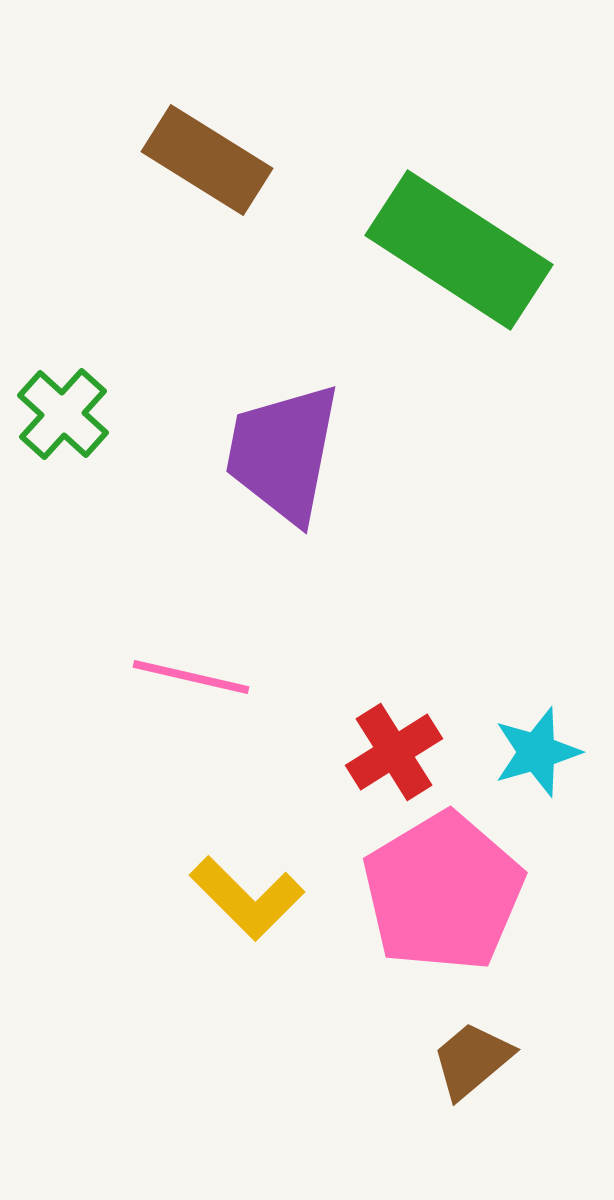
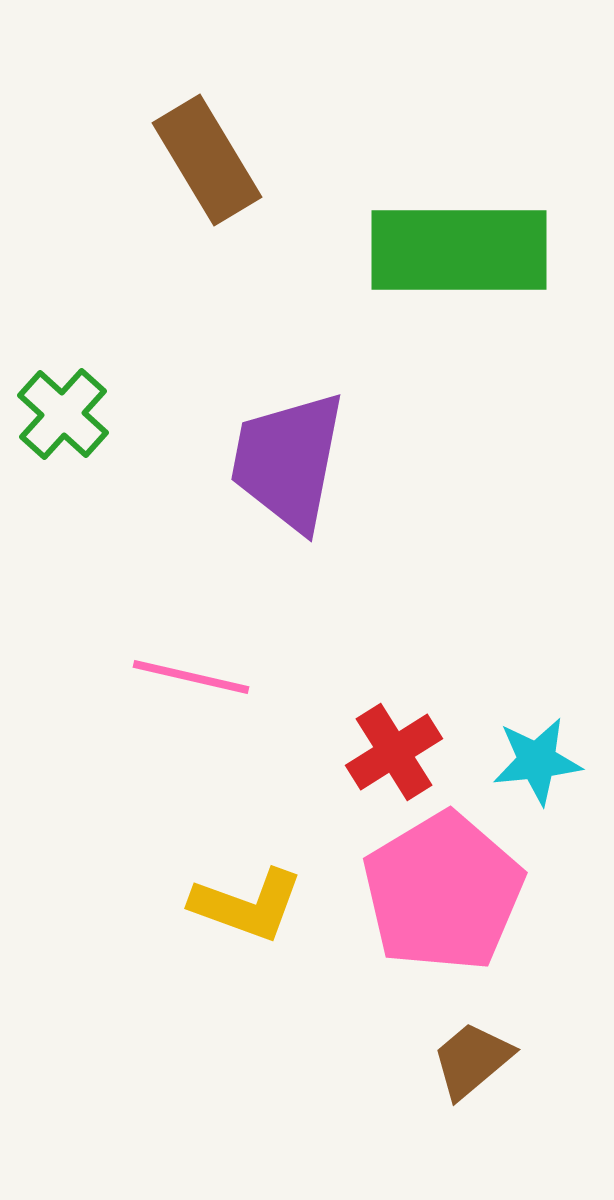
brown rectangle: rotated 27 degrees clockwise
green rectangle: rotated 33 degrees counterclockwise
purple trapezoid: moved 5 px right, 8 px down
cyan star: moved 9 px down; rotated 10 degrees clockwise
yellow L-shape: moved 7 px down; rotated 25 degrees counterclockwise
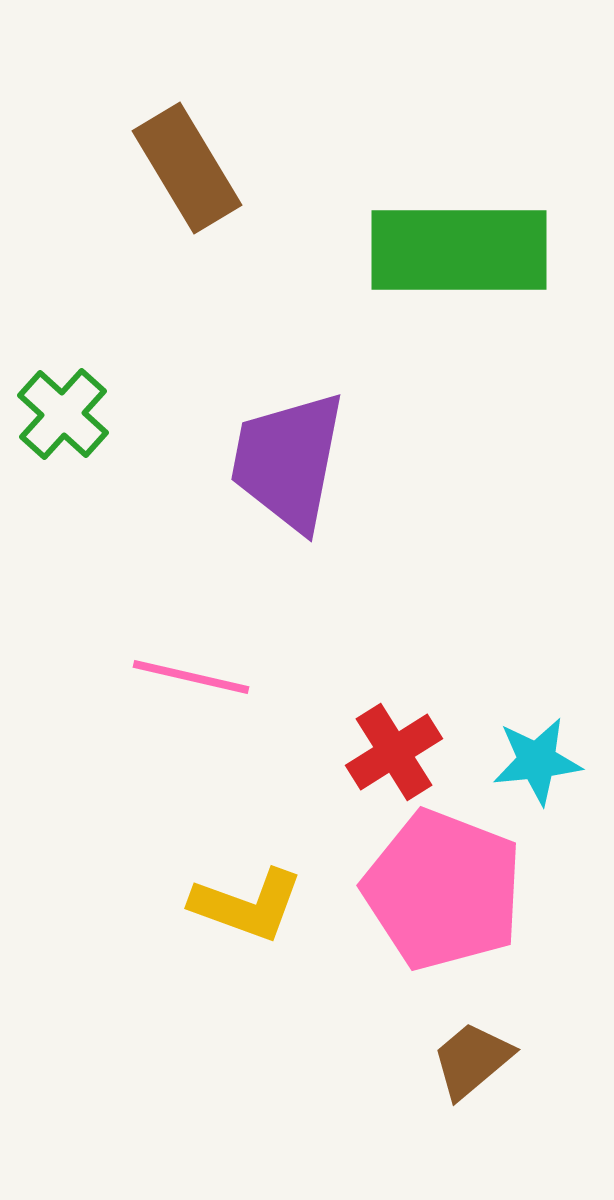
brown rectangle: moved 20 px left, 8 px down
pink pentagon: moved 2 px up; rotated 20 degrees counterclockwise
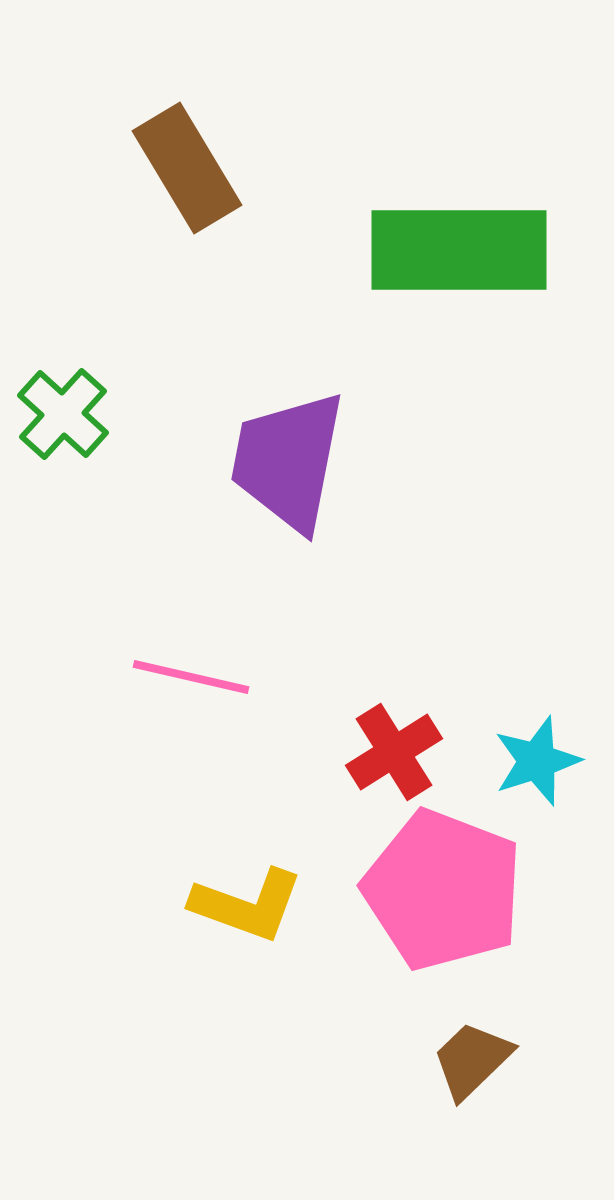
cyan star: rotated 12 degrees counterclockwise
brown trapezoid: rotated 4 degrees counterclockwise
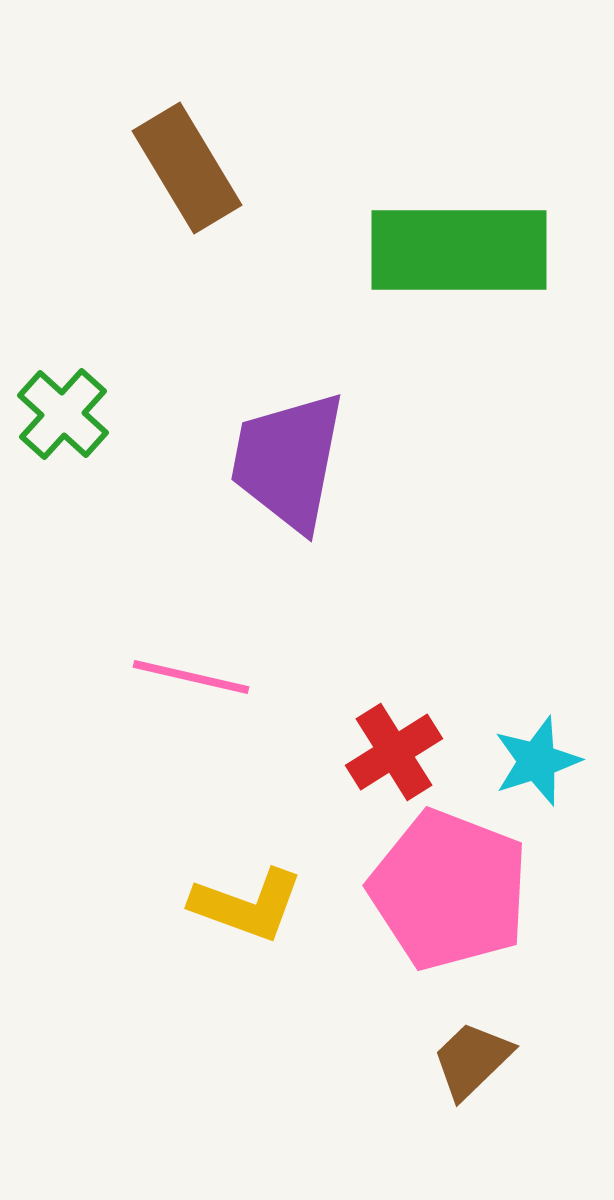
pink pentagon: moved 6 px right
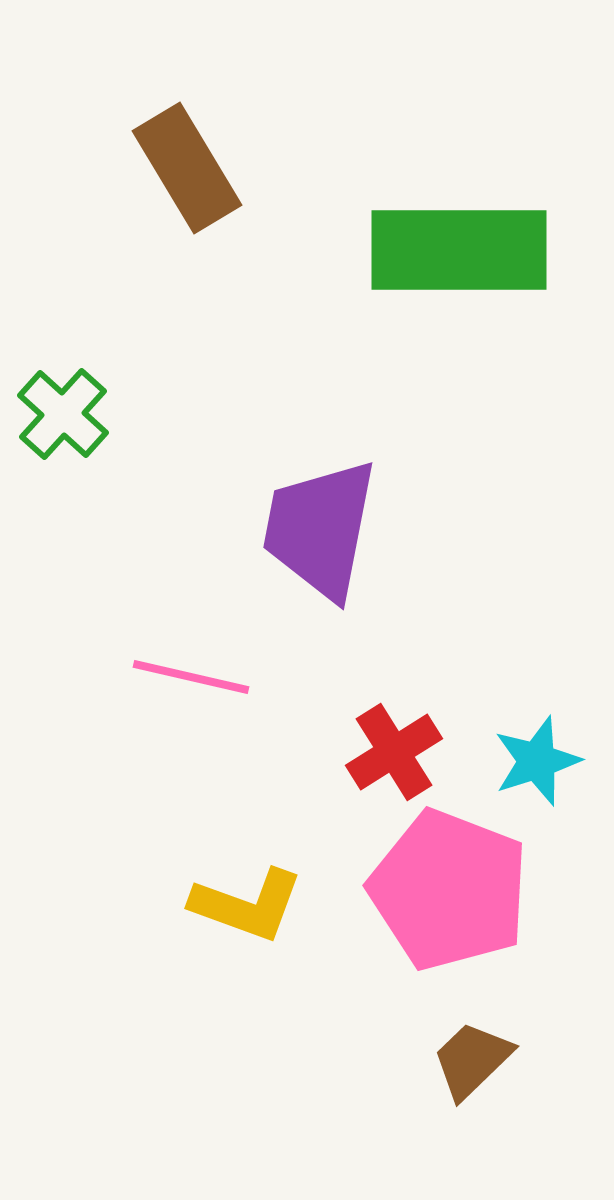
purple trapezoid: moved 32 px right, 68 px down
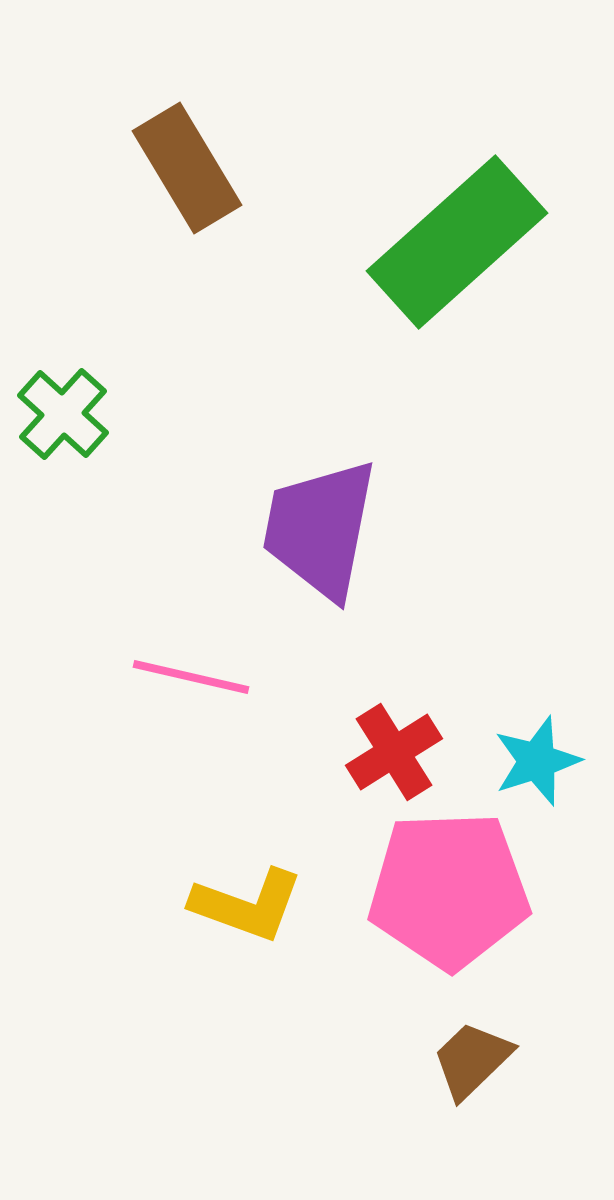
green rectangle: moved 2 px left, 8 px up; rotated 42 degrees counterclockwise
pink pentagon: rotated 23 degrees counterclockwise
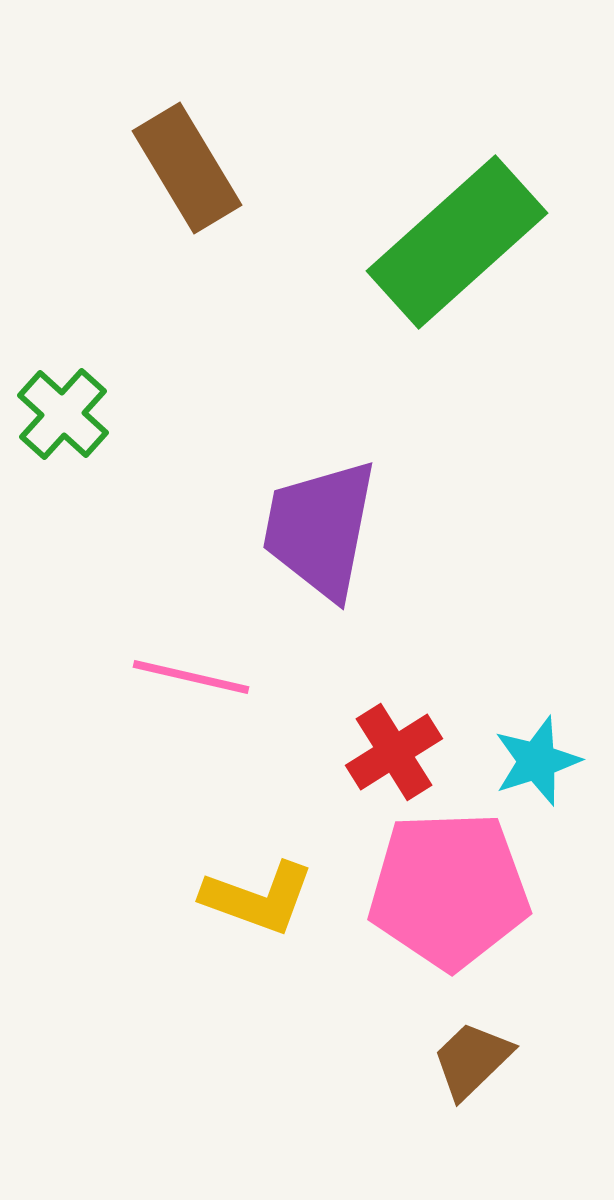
yellow L-shape: moved 11 px right, 7 px up
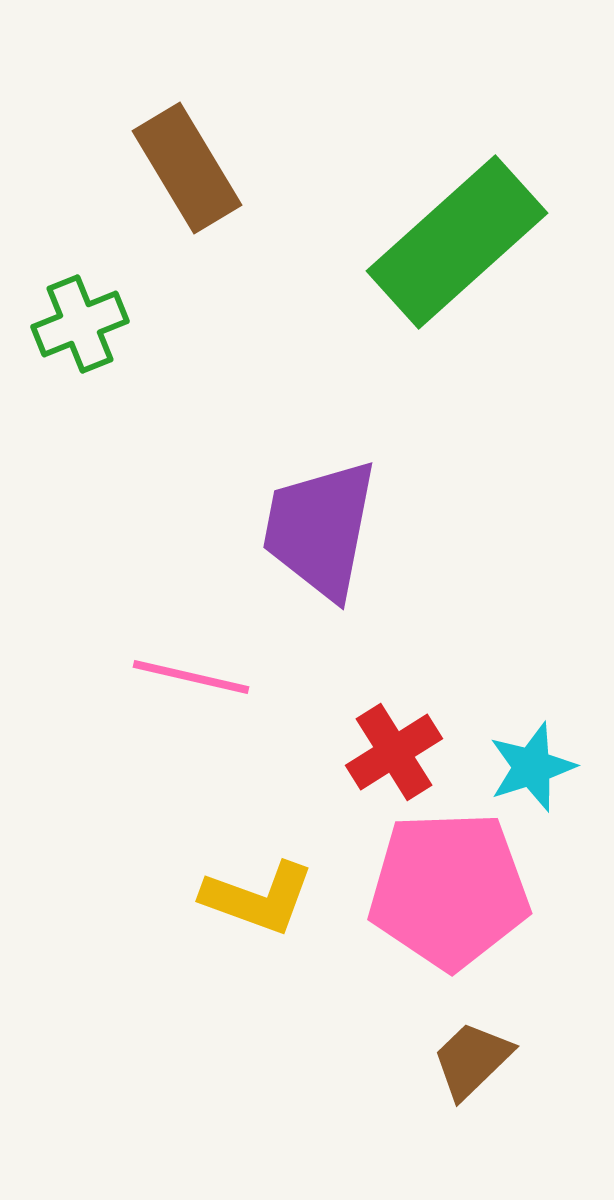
green cross: moved 17 px right, 90 px up; rotated 26 degrees clockwise
cyan star: moved 5 px left, 6 px down
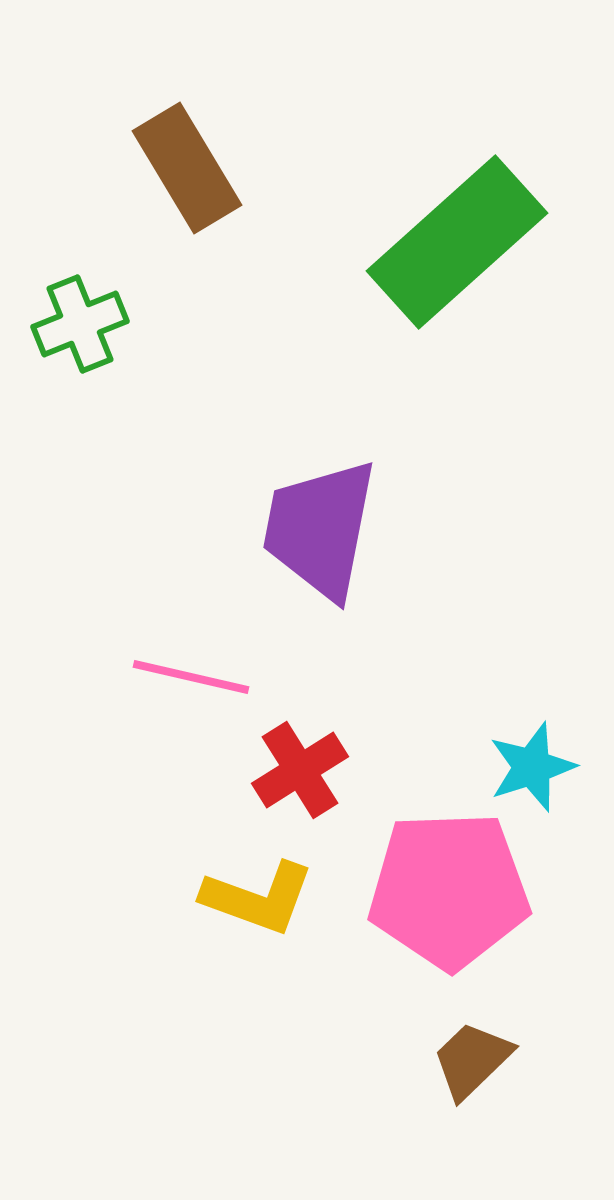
red cross: moved 94 px left, 18 px down
